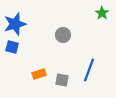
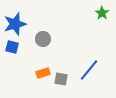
gray circle: moved 20 px left, 4 px down
blue line: rotated 20 degrees clockwise
orange rectangle: moved 4 px right, 1 px up
gray square: moved 1 px left, 1 px up
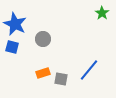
blue star: rotated 30 degrees counterclockwise
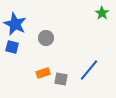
gray circle: moved 3 px right, 1 px up
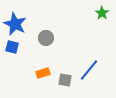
gray square: moved 4 px right, 1 px down
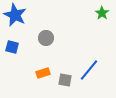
blue star: moved 9 px up
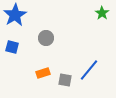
blue star: rotated 15 degrees clockwise
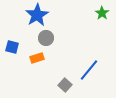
blue star: moved 22 px right
orange rectangle: moved 6 px left, 15 px up
gray square: moved 5 px down; rotated 32 degrees clockwise
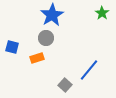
blue star: moved 15 px right
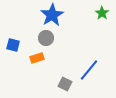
blue square: moved 1 px right, 2 px up
gray square: moved 1 px up; rotated 16 degrees counterclockwise
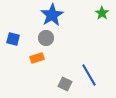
blue square: moved 6 px up
blue line: moved 5 px down; rotated 70 degrees counterclockwise
